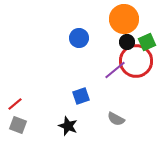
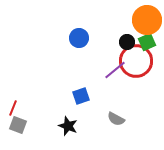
orange circle: moved 23 px right, 1 px down
red line: moved 2 px left, 4 px down; rotated 28 degrees counterclockwise
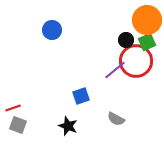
blue circle: moved 27 px left, 8 px up
black circle: moved 1 px left, 2 px up
red line: rotated 49 degrees clockwise
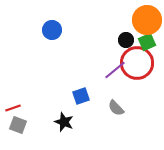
red circle: moved 1 px right, 2 px down
gray semicircle: moved 11 px up; rotated 18 degrees clockwise
black star: moved 4 px left, 4 px up
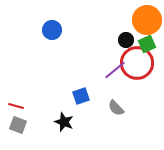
green square: moved 2 px down
red line: moved 3 px right, 2 px up; rotated 35 degrees clockwise
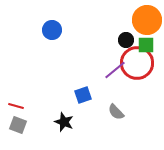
green square: moved 1 px left, 1 px down; rotated 24 degrees clockwise
blue square: moved 2 px right, 1 px up
gray semicircle: moved 4 px down
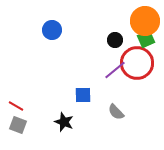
orange circle: moved 2 px left, 1 px down
black circle: moved 11 px left
green square: moved 6 px up; rotated 24 degrees counterclockwise
blue square: rotated 18 degrees clockwise
red line: rotated 14 degrees clockwise
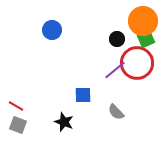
orange circle: moved 2 px left
black circle: moved 2 px right, 1 px up
